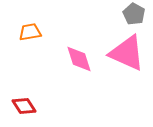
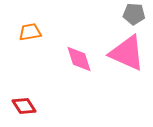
gray pentagon: rotated 25 degrees counterclockwise
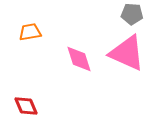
gray pentagon: moved 2 px left
red diamond: moved 2 px right; rotated 10 degrees clockwise
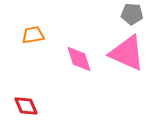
orange trapezoid: moved 3 px right, 3 px down
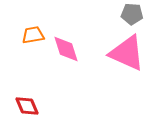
pink diamond: moved 13 px left, 10 px up
red diamond: moved 1 px right
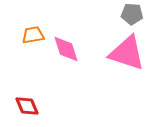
pink triangle: rotated 6 degrees counterclockwise
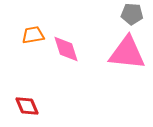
pink triangle: rotated 12 degrees counterclockwise
